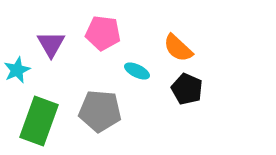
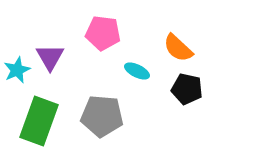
purple triangle: moved 1 px left, 13 px down
black pentagon: rotated 12 degrees counterclockwise
gray pentagon: moved 2 px right, 5 px down
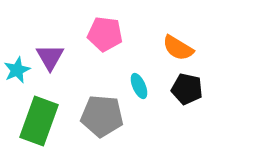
pink pentagon: moved 2 px right, 1 px down
orange semicircle: rotated 12 degrees counterclockwise
cyan ellipse: moved 2 px right, 15 px down; rotated 40 degrees clockwise
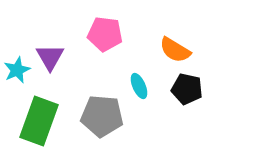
orange semicircle: moved 3 px left, 2 px down
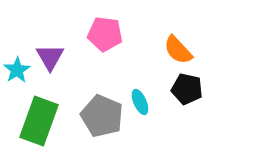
orange semicircle: moved 3 px right; rotated 16 degrees clockwise
cyan star: rotated 8 degrees counterclockwise
cyan ellipse: moved 1 px right, 16 px down
gray pentagon: rotated 18 degrees clockwise
